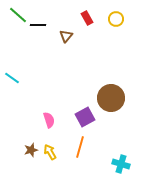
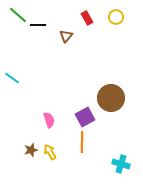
yellow circle: moved 2 px up
orange line: moved 2 px right, 5 px up; rotated 15 degrees counterclockwise
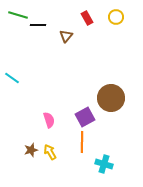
green line: rotated 24 degrees counterclockwise
cyan cross: moved 17 px left
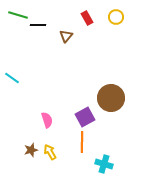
pink semicircle: moved 2 px left
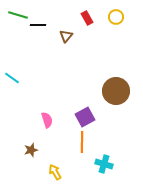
brown circle: moved 5 px right, 7 px up
yellow arrow: moved 5 px right, 20 px down
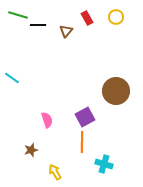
brown triangle: moved 5 px up
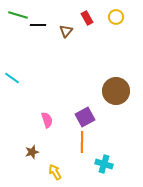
brown star: moved 1 px right, 2 px down
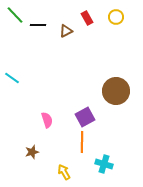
green line: moved 3 px left; rotated 30 degrees clockwise
brown triangle: rotated 24 degrees clockwise
yellow arrow: moved 9 px right
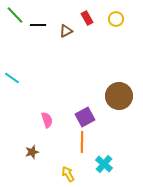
yellow circle: moved 2 px down
brown circle: moved 3 px right, 5 px down
cyan cross: rotated 24 degrees clockwise
yellow arrow: moved 4 px right, 2 px down
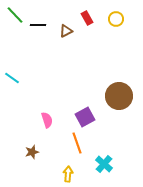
orange line: moved 5 px left, 1 px down; rotated 20 degrees counterclockwise
yellow arrow: rotated 35 degrees clockwise
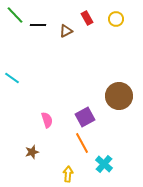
orange line: moved 5 px right; rotated 10 degrees counterclockwise
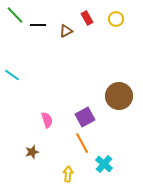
cyan line: moved 3 px up
